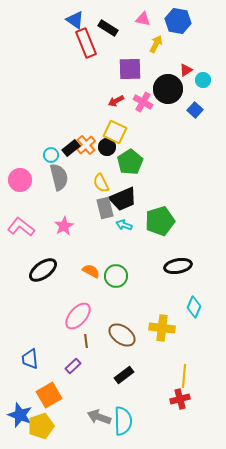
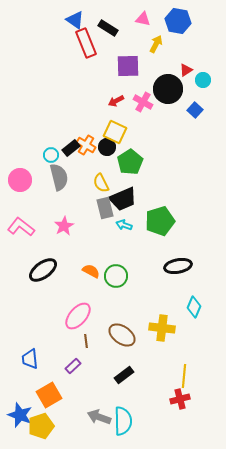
purple square at (130, 69): moved 2 px left, 3 px up
orange cross at (86, 145): rotated 18 degrees counterclockwise
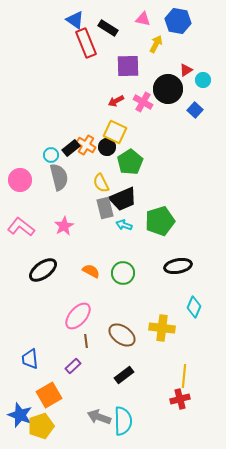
green circle at (116, 276): moved 7 px right, 3 px up
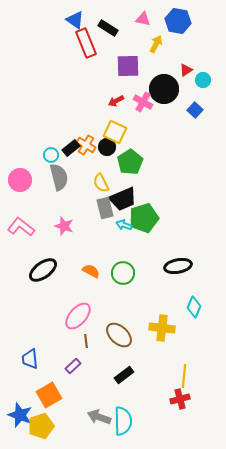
black circle at (168, 89): moved 4 px left
green pentagon at (160, 221): moved 16 px left, 3 px up
pink star at (64, 226): rotated 24 degrees counterclockwise
brown ellipse at (122, 335): moved 3 px left; rotated 8 degrees clockwise
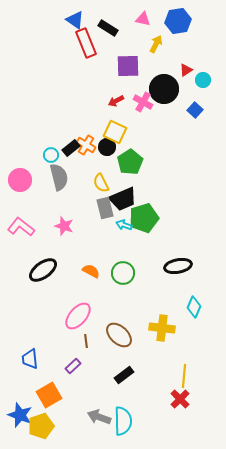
blue hexagon at (178, 21): rotated 20 degrees counterclockwise
red cross at (180, 399): rotated 30 degrees counterclockwise
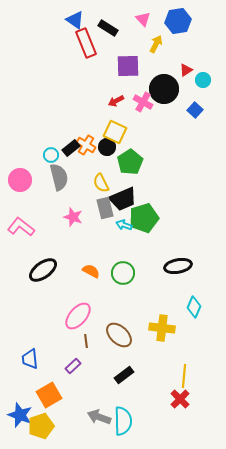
pink triangle at (143, 19): rotated 35 degrees clockwise
pink star at (64, 226): moved 9 px right, 9 px up
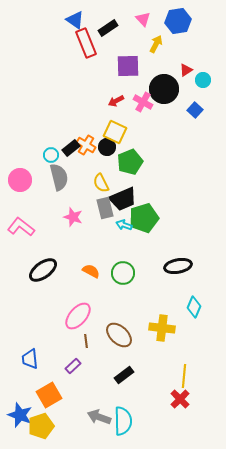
black rectangle at (108, 28): rotated 66 degrees counterclockwise
green pentagon at (130, 162): rotated 10 degrees clockwise
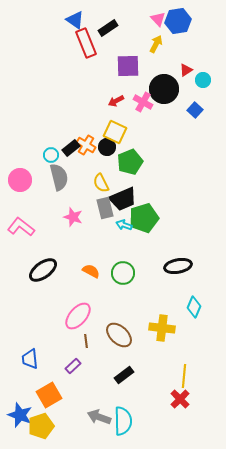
pink triangle at (143, 19): moved 15 px right
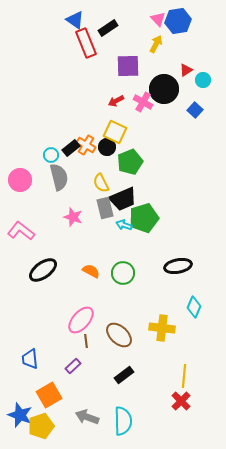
pink L-shape at (21, 227): moved 4 px down
pink ellipse at (78, 316): moved 3 px right, 4 px down
red cross at (180, 399): moved 1 px right, 2 px down
gray arrow at (99, 417): moved 12 px left
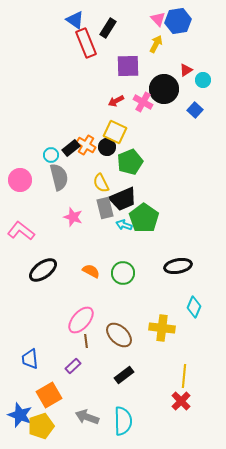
black rectangle at (108, 28): rotated 24 degrees counterclockwise
green pentagon at (144, 218): rotated 20 degrees counterclockwise
